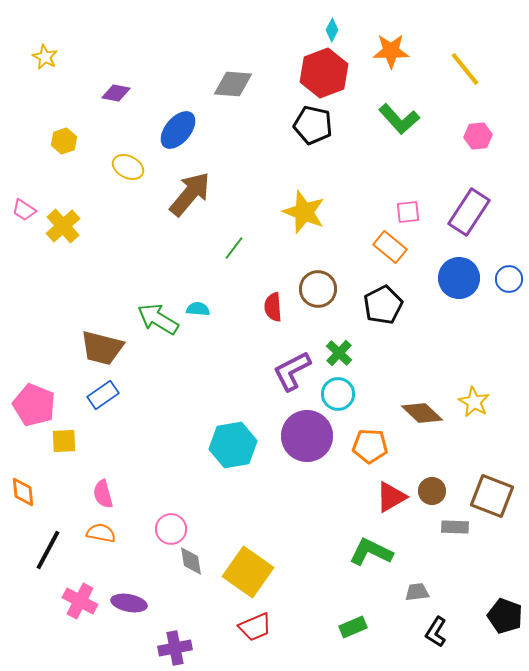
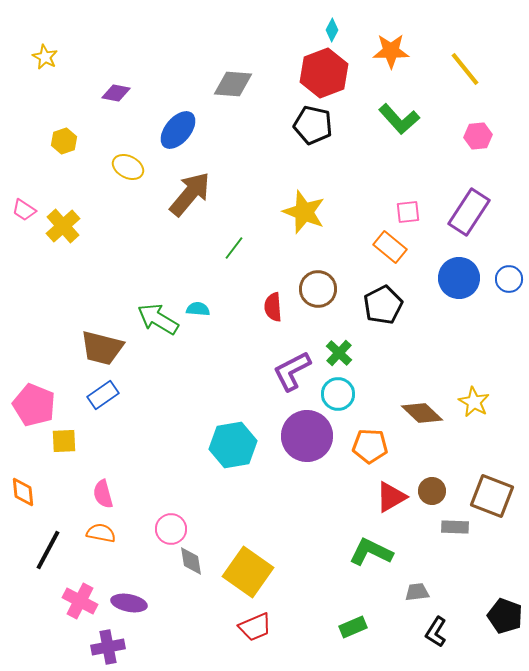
purple cross at (175, 648): moved 67 px left, 1 px up
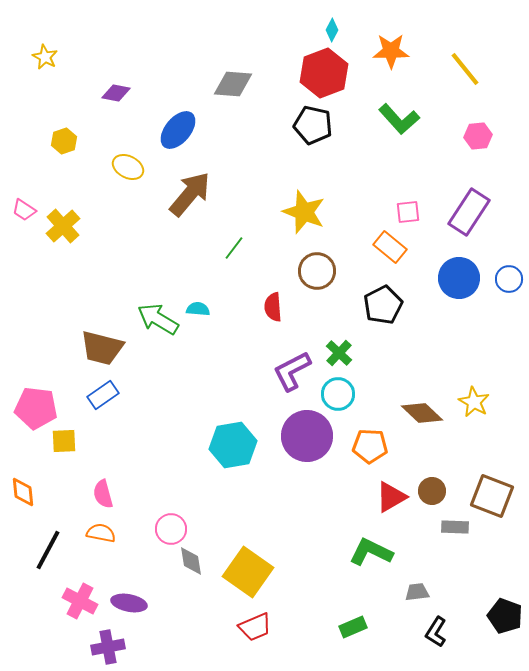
brown circle at (318, 289): moved 1 px left, 18 px up
pink pentagon at (34, 405): moved 2 px right, 3 px down; rotated 15 degrees counterclockwise
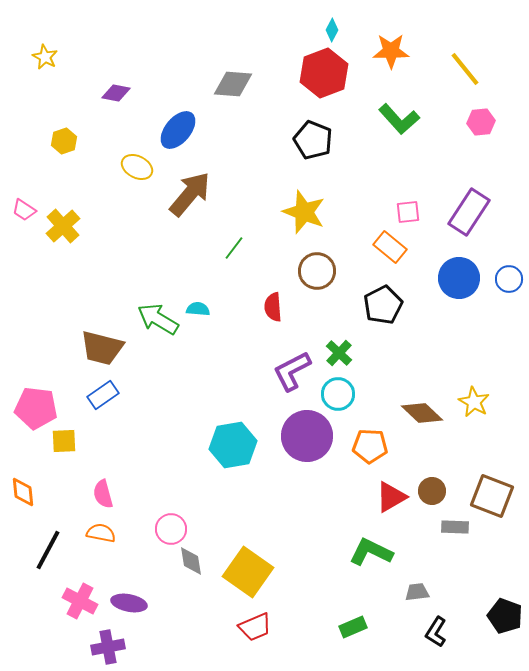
black pentagon at (313, 125): moved 15 px down; rotated 9 degrees clockwise
pink hexagon at (478, 136): moved 3 px right, 14 px up
yellow ellipse at (128, 167): moved 9 px right
